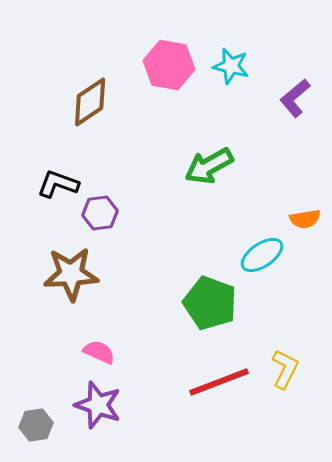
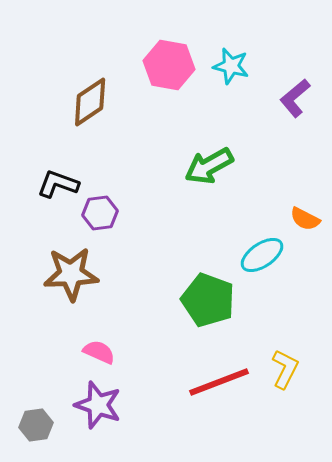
orange semicircle: rotated 36 degrees clockwise
green pentagon: moved 2 px left, 3 px up
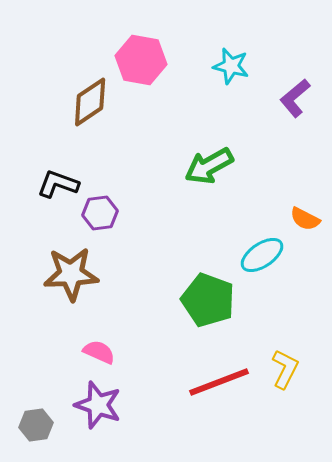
pink hexagon: moved 28 px left, 5 px up
